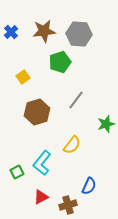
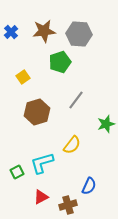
cyan L-shape: rotated 35 degrees clockwise
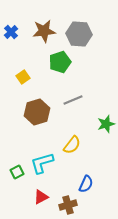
gray line: moved 3 px left; rotated 30 degrees clockwise
blue semicircle: moved 3 px left, 2 px up
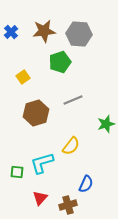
brown hexagon: moved 1 px left, 1 px down
yellow semicircle: moved 1 px left, 1 px down
green square: rotated 32 degrees clockwise
red triangle: moved 1 px left, 1 px down; rotated 21 degrees counterclockwise
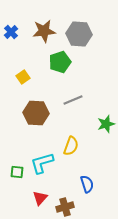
brown hexagon: rotated 20 degrees clockwise
yellow semicircle: rotated 18 degrees counterclockwise
blue semicircle: moved 1 px right; rotated 42 degrees counterclockwise
brown cross: moved 3 px left, 2 px down
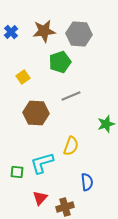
gray line: moved 2 px left, 4 px up
blue semicircle: moved 2 px up; rotated 12 degrees clockwise
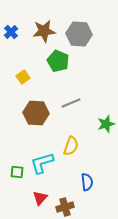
green pentagon: moved 2 px left, 1 px up; rotated 30 degrees counterclockwise
gray line: moved 7 px down
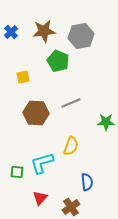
gray hexagon: moved 2 px right, 2 px down; rotated 15 degrees counterclockwise
yellow square: rotated 24 degrees clockwise
green star: moved 2 px up; rotated 18 degrees clockwise
brown cross: moved 6 px right; rotated 18 degrees counterclockwise
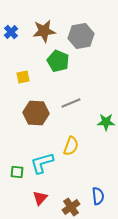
blue semicircle: moved 11 px right, 14 px down
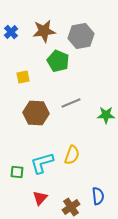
green star: moved 7 px up
yellow semicircle: moved 1 px right, 9 px down
